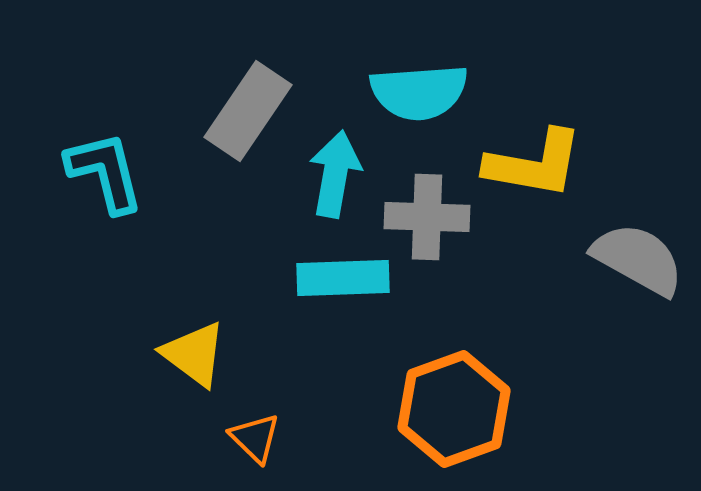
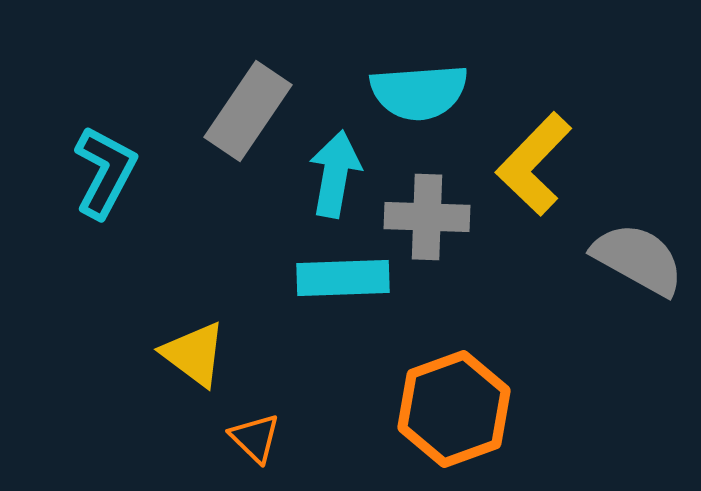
yellow L-shape: rotated 124 degrees clockwise
cyan L-shape: rotated 42 degrees clockwise
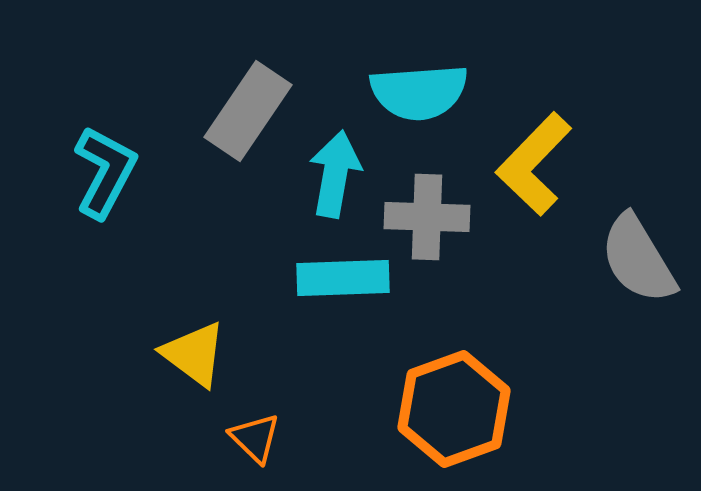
gray semicircle: rotated 150 degrees counterclockwise
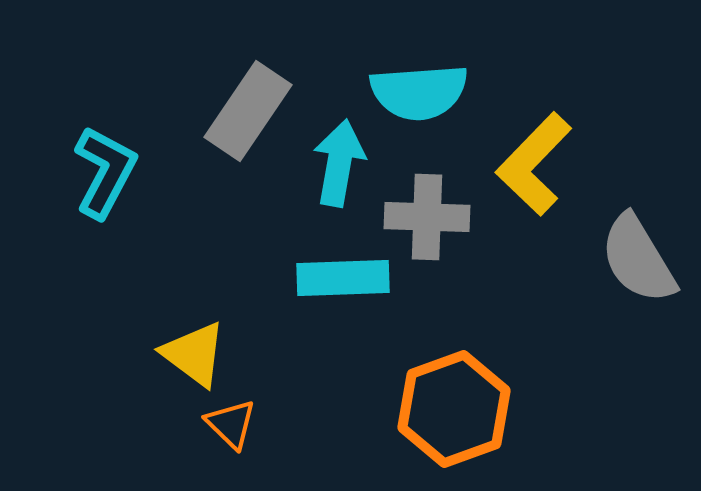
cyan arrow: moved 4 px right, 11 px up
orange triangle: moved 24 px left, 14 px up
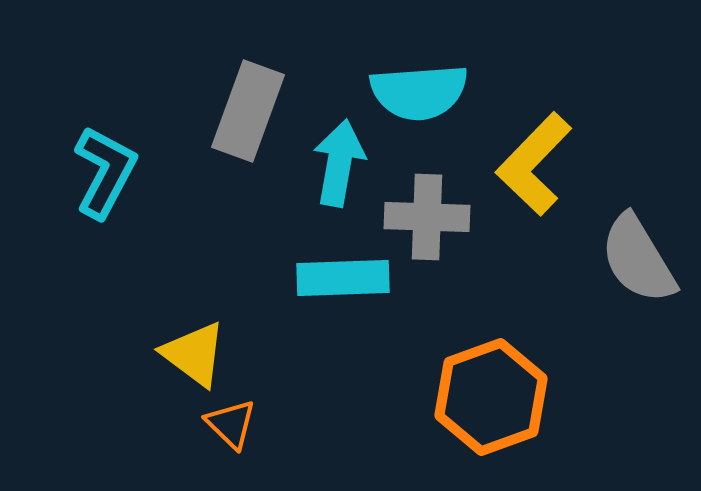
gray rectangle: rotated 14 degrees counterclockwise
orange hexagon: moved 37 px right, 12 px up
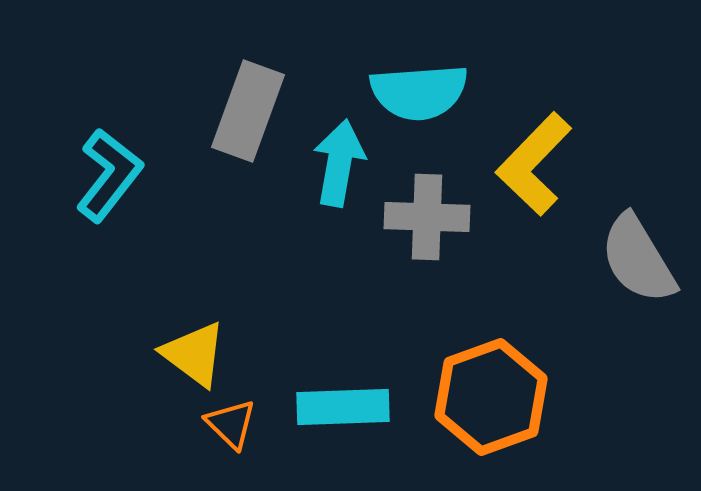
cyan L-shape: moved 4 px right, 3 px down; rotated 10 degrees clockwise
cyan rectangle: moved 129 px down
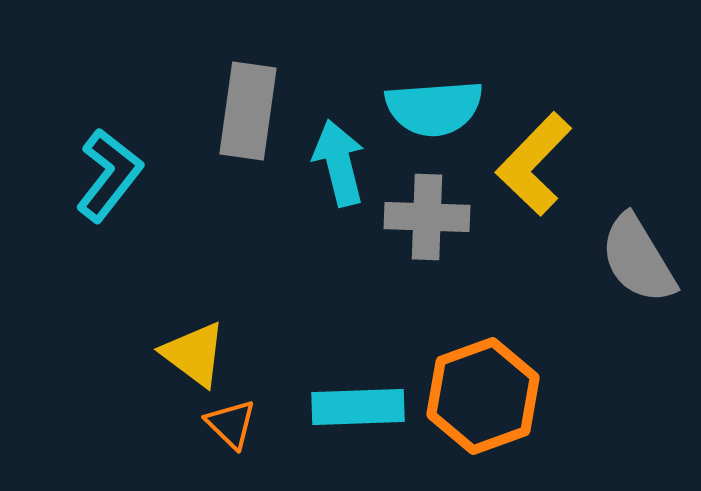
cyan semicircle: moved 15 px right, 16 px down
gray rectangle: rotated 12 degrees counterclockwise
cyan arrow: rotated 24 degrees counterclockwise
orange hexagon: moved 8 px left, 1 px up
cyan rectangle: moved 15 px right
